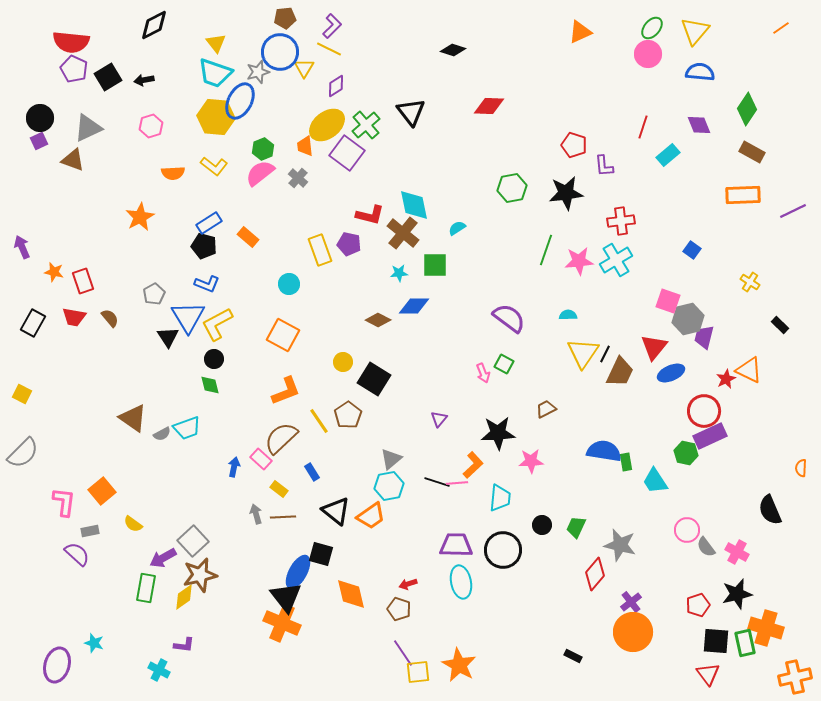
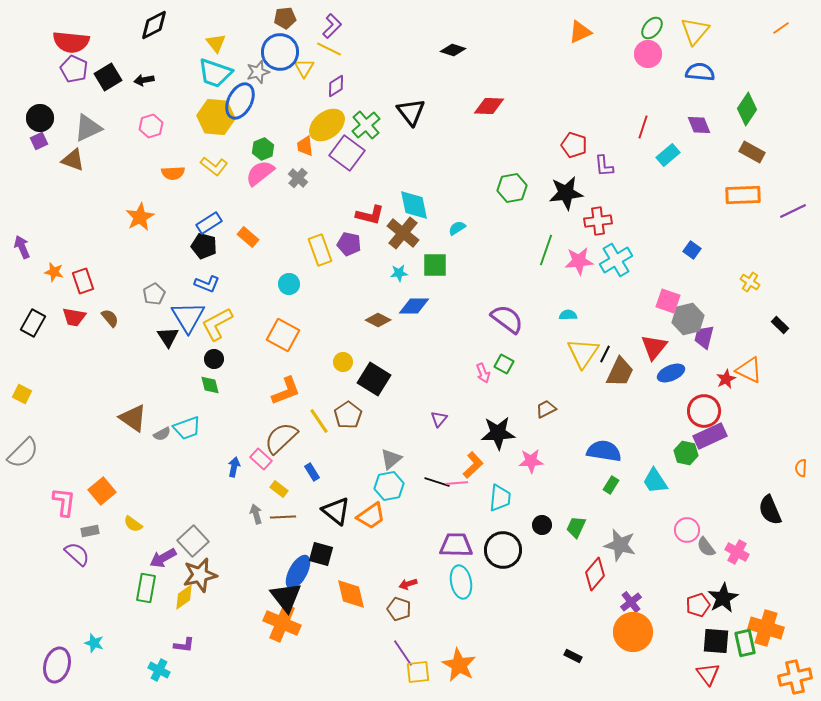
red cross at (621, 221): moved 23 px left
purple semicircle at (509, 318): moved 2 px left, 1 px down
green rectangle at (626, 462): moved 15 px left, 23 px down; rotated 42 degrees clockwise
black star at (737, 594): moved 14 px left, 4 px down; rotated 16 degrees counterclockwise
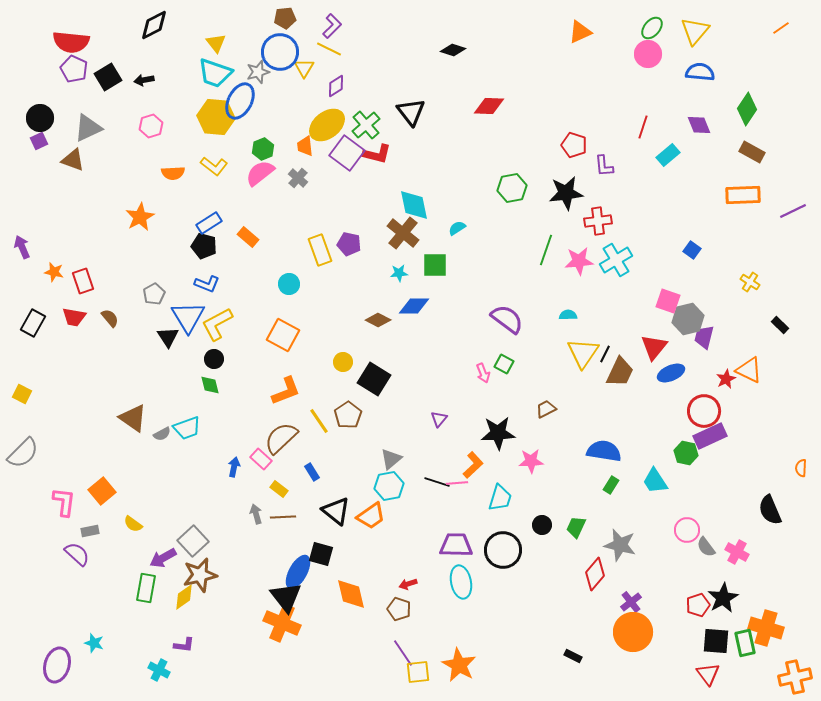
red L-shape at (370, 215): moved 7 px right, 61 px up
cyan trapezoid at (500, 498): rotated 12 degrees clockwise
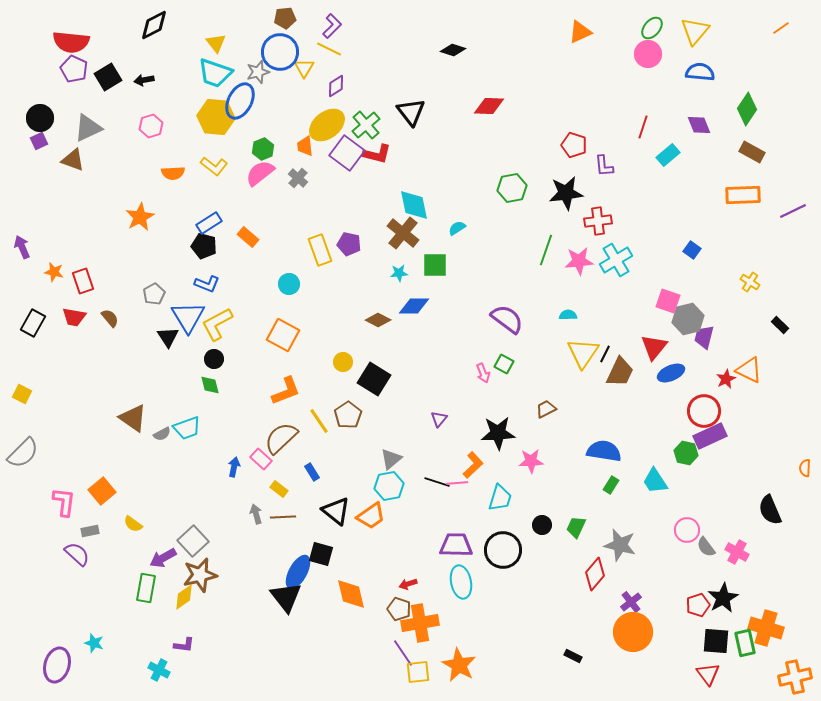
orange semicircle at (801, 468): moved 4 px right
orange cross at (282, 623): moved 138 px right; rotated 33 degrees counterclockwise
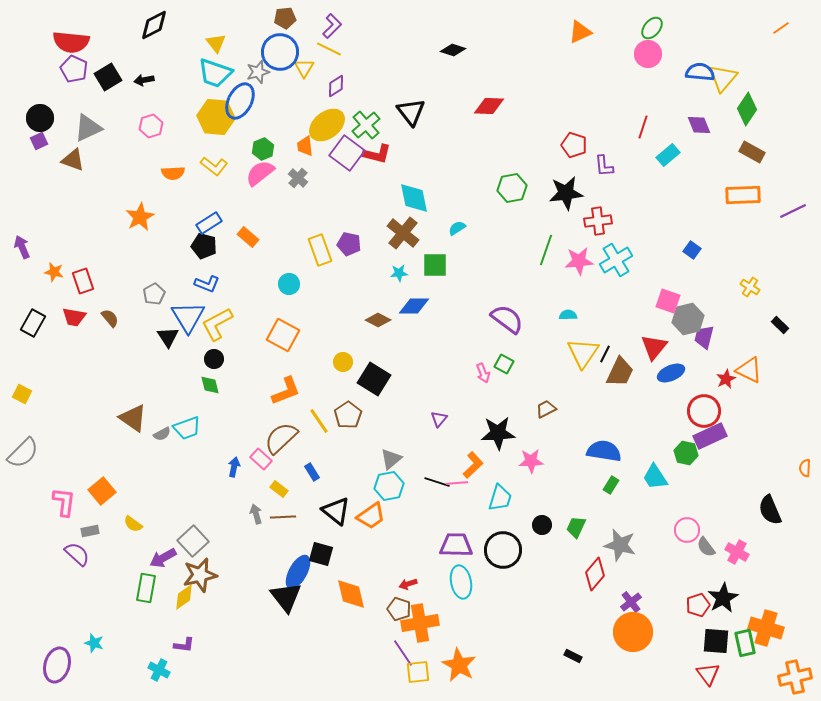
yellow triangle at (695, 31): moved 28 px right, 47 px down
cyan diamond at (414, 205): moved 7 px up
yellow cross at (750, 282): moved 5 px down
cyan trapezoid at (655, 481): moved 4 px up
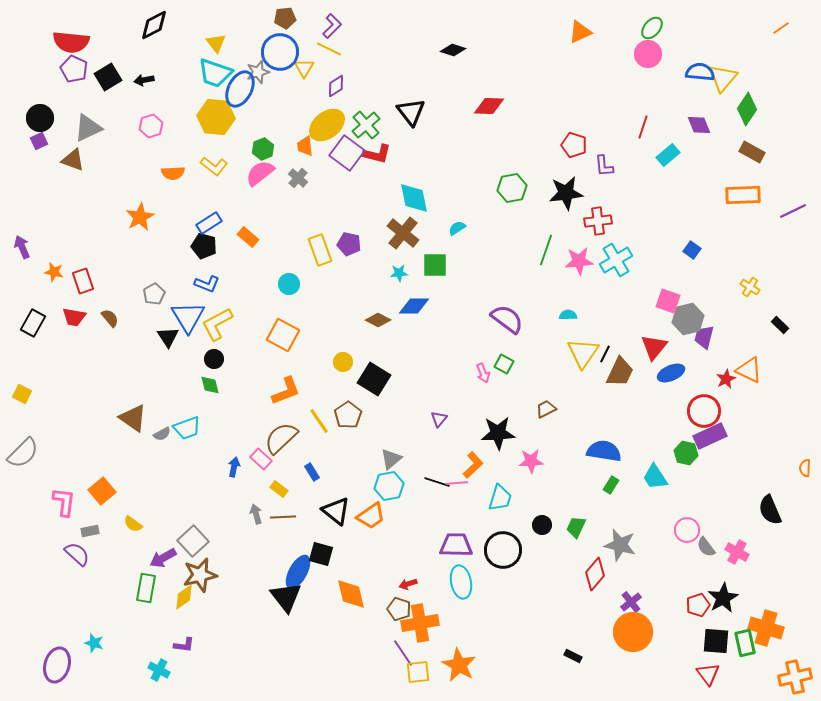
blue ellipse at (240, 101): moved 12 px up
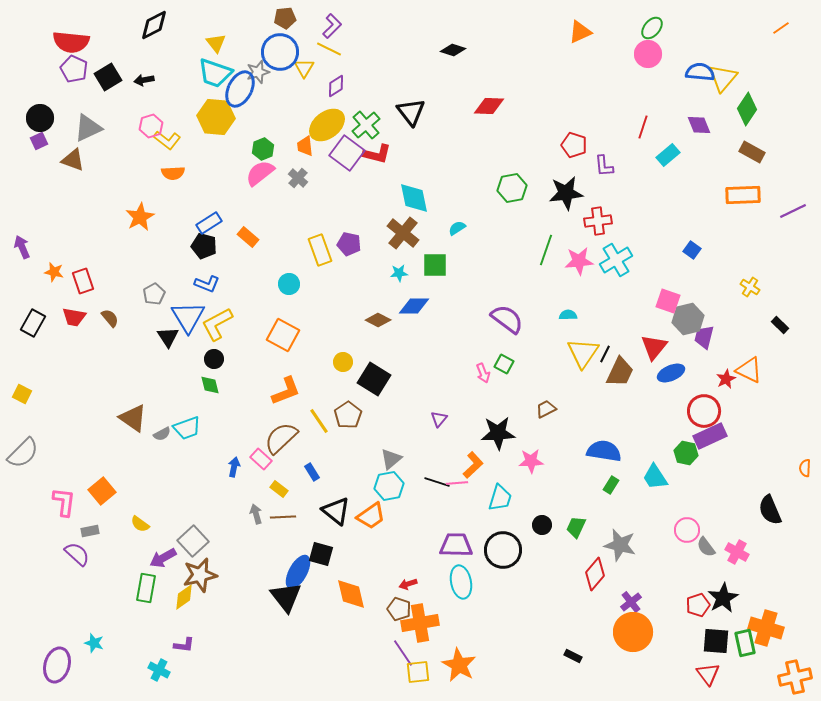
yellow L-shape at (214, 166): moved 47 px left, 26 px up
yellow semicircle at (133, 524): moved 7 px right
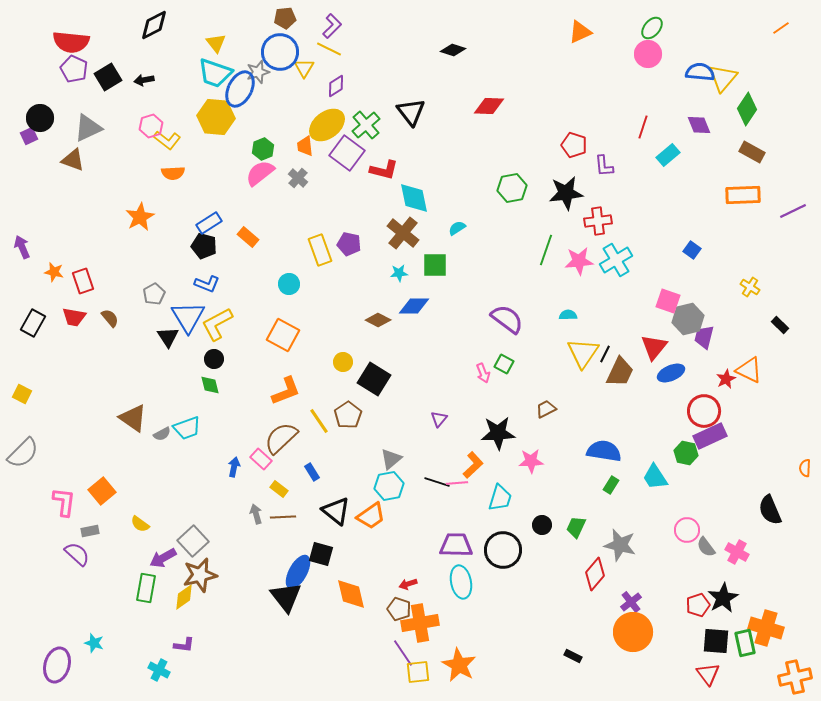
purple square at (39, 141): moved 10 px left, 5 px up
red L-shape at (377, 154): moved 7 px right, 16 px down
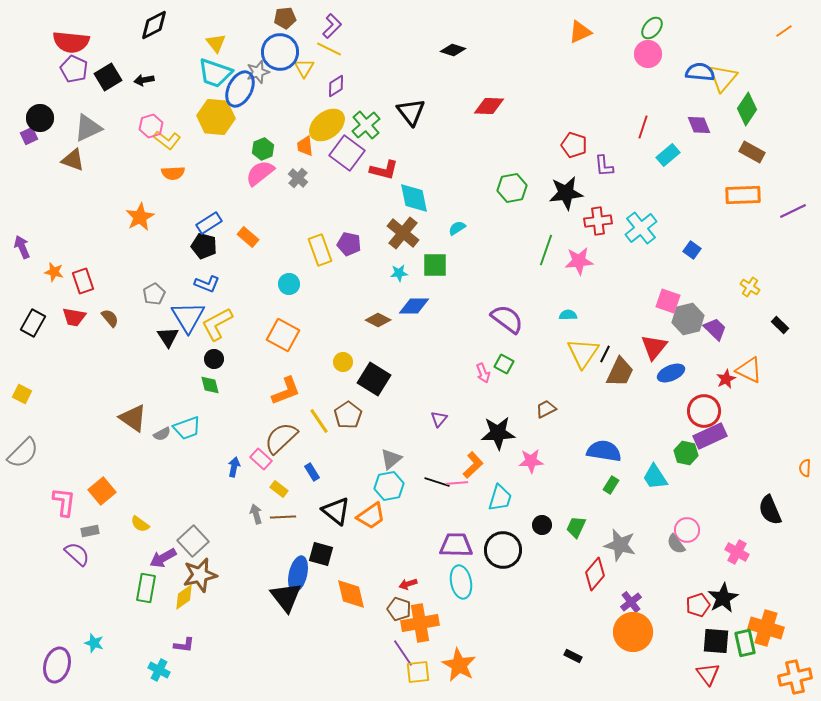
orange line at (781, 28): moved 3 px right, 3 px down
cyan cross at (616, 260): moved 25 px right, 32 px up; rotated 8 degrees counterclockwise
purple trapezoid at (704, 337): moved 11 px right, 8 px up; rotated 120 degrees clockwise
gray semicircle at (706, 547): moved 30 px left, 3 px up
blue ellipse at (298, 572): moved 2 px down; rotated 16 degrees counterclockwise
